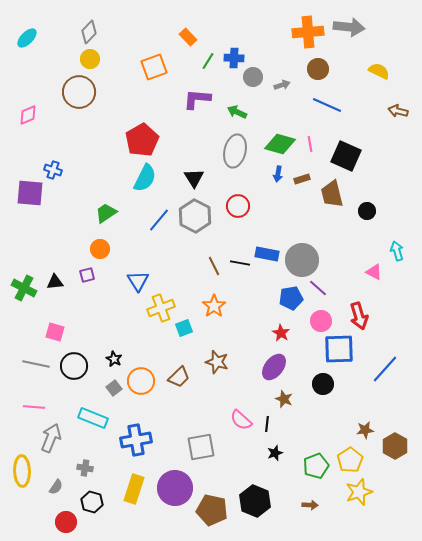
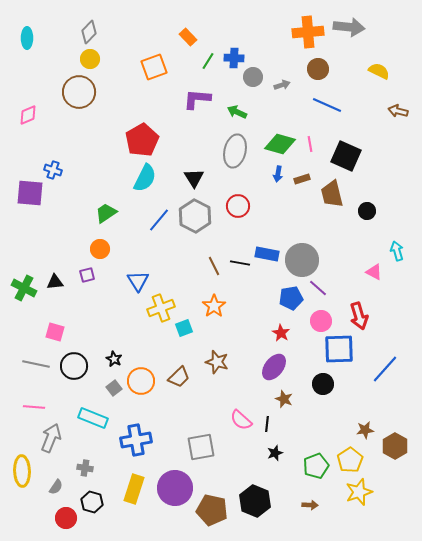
cyan ellipse at (27, 38): rotated 45 degrees counterclockwise
red circle at (66, 522): moved 4 px up
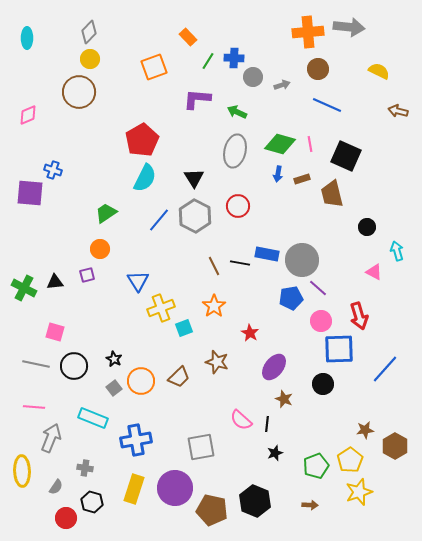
black circle at (367, 211): moved 16 px down
red star at (281, 333): moved 31 px left
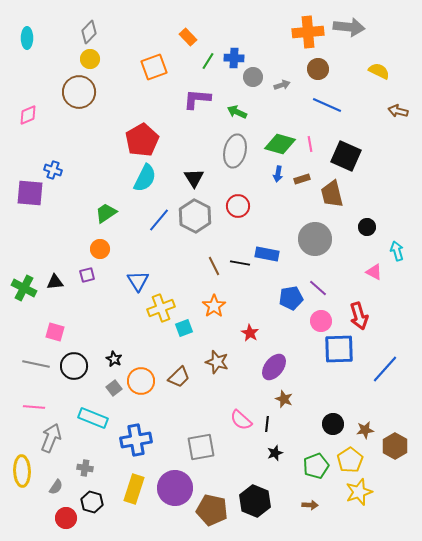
gray circle at (302, 260): moved 13 px right, 21 px up
black circle at (323, 384): moved 10 px right, 40 px down
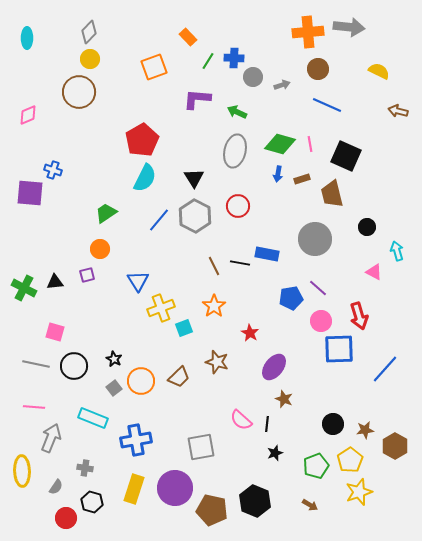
brown arrow at (310, 505): rotated 28 degrees clockwise
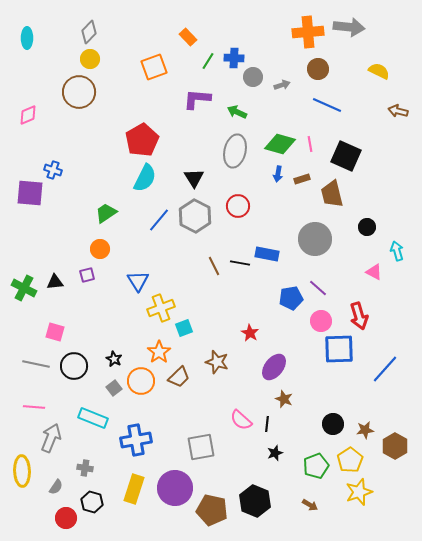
orange star at (214, 306): moved 55 px left, 46 px down
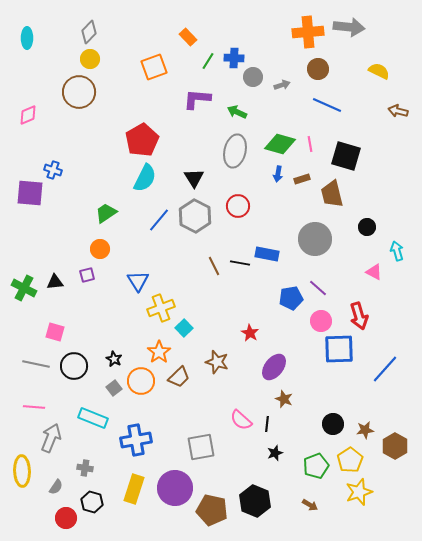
black square at (346, 156): rotated 8 degrees counterclockwise
cyan square at (184, 328): rotated 24 degrees counterclockwise
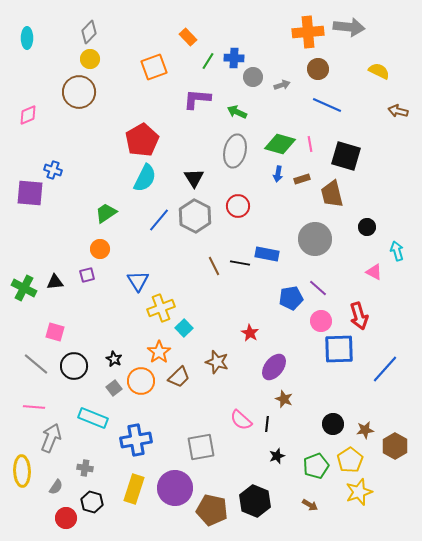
gray line at (36, 364): rotated 28 degrees clockwise
black star at (275, 453): moved 2 px right, 3 px down
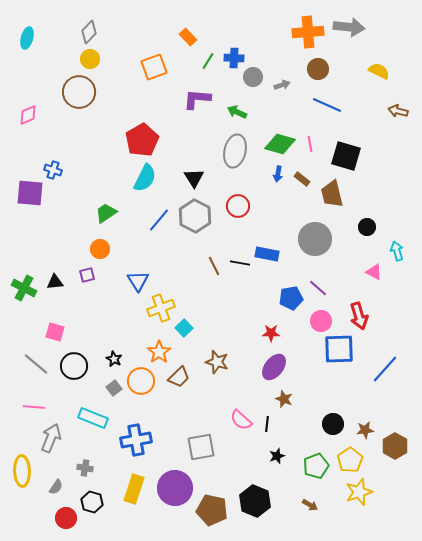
cyan ellipse at (27, 38): rotated 15 degrees clockwise
brown rectangle at (302, 179): rotated 56 degrees clockwise
red star at (250, 333): moved 21 px right; rotated 30 degrees counterclockwise
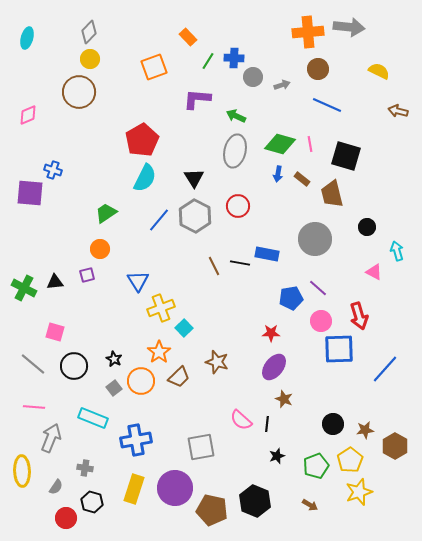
green arrow at (237, 112): moved 1 px left, 4 px down
gray line at (36, 364): moved 3 px left
